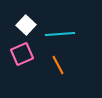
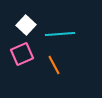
orange line: moved 4 px left
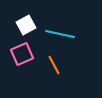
white square: rotated 18 degrees clockwise
cyan line: rotated 16 degrees clockwise
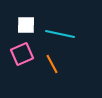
white square: rotated 30 degrees clockwise
orange line: moved 2 px left, 1 px up
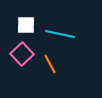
pink square: rotated 20 degrees counterclockwise
orange line: moved 2 px left
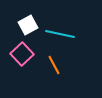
white square: moved 2 px right; rotated 30 degrees counterclockwise
orange line: moved 4 px right, 1 px down
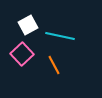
cyan line: moved 2 px down
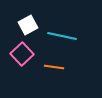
cyan line: moved 2 px right
orange line: moved 2 px down; rotated 54 degrees counterclockwise
